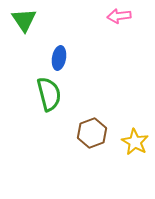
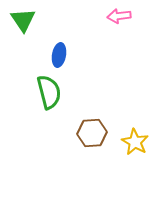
green triangle: moved 1 px left
blue ellipse: moved 3 px up
green semicircle: moved 2 px up
brown hexagon: rotated 16 degrees clockwise
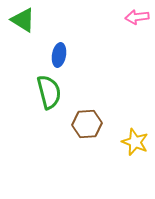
pink arrow: moved 18 px right, 1 px down
green triangle: rotated 24 degrees counterclockwise
brown hexagon: moved 5 px left, 9 px up
yellow star: rotated 8 degrees counterclockwise
